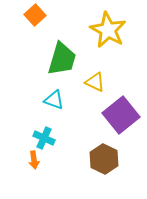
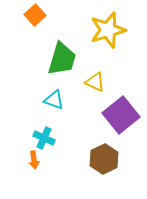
yellow star: rotated 27 degrees clockwise
brown hexagon: rotated 8 degrees clockwise
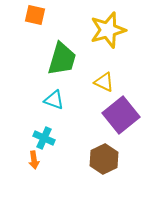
orange square: rotated 35 degrees counterclockwise
yellow triangle: moved 9 px right
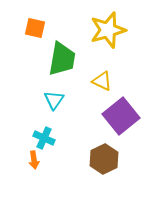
orange square: moved 13 px down
green trapezoid: rotated 6 degrees counterclockwise
yellow triangle: moved 2 px left, 1 px up
cyan triangle: rotated 45 degrees clockwise
purple square: moved 1 px down
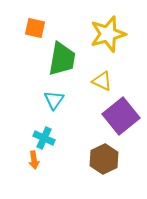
yellow star: moved 4 px down
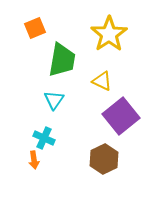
orange square: rotated 35 degrees counterclockwise
yellow star: moved 1 px right; rotated 18 degrees counterclockwise
green trapezoid: moved 1 px down
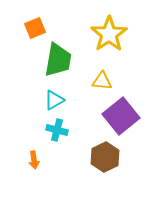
green trapezoid: moved 4 px left
yellow triangle: rotated 20 degrees counterclockwise
cyan triangle: rotated 25 degrees clockwise
cyan cross: moved 13 px right, 8 px up; rotated 10 degrees counterclockwise
brown hexagon: moved 1 px right, 2 px up
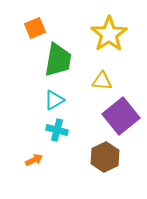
orange arrow: rotated 108 degrees counterclockwise
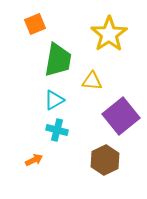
orange square: moved 4 px up
yellow triangle: moved 10 px left
brown hexagon: moved 3 px down
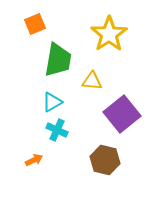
cyan triangle: moved 2 px left, 2 px down
purple square: moved 1 px right, 2 px up
cyan cross: rotated 10 degrees clockwise
brown hexagon: rotated 20 degrees counterclockwise
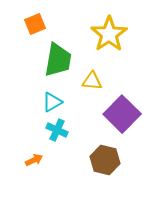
purple square: rotated 6 degrees counterclockwise
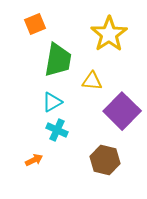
purple square: moved 3 px up
